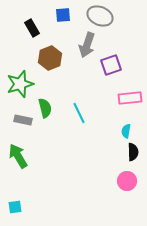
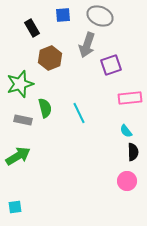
cyan semicircle: rotated 48 degrees counterclockwise
green arrow: rotated 90 degrees clockwise
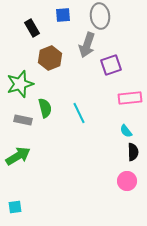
gray ellipse: rotated 60 degrees clockwise
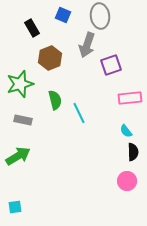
blue square: rotated 28 degrees clockwise
green semicircle: moved 10 px right, 8 px up
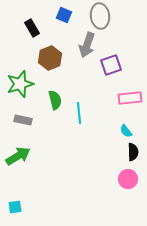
blue square: moved 1 px right
cyan line: rotated 20 degrees clockwise
pink circle: moved 1 px right, 2 px up
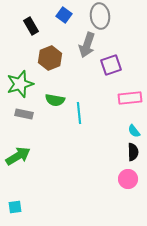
blue square: rotated 14 degrees clockwise
black rectangle: moved 1 px left, 2 px up
green semicircle: rotated 114 degrees clockwise
gray rectangle: moved 1 px right, 6 px up
cyan semicircle: moved 8 px right
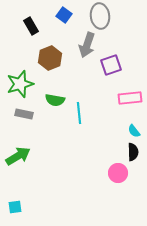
pink circle: moved 10 px left, 6 px up
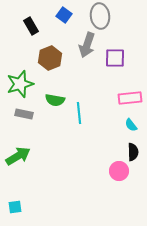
purple square: moved 4 px right, 7 px up; rotated 20 degrees clockwise
cyan semicircle: moved 3 px left, 6 px up
pink circle: moved 1 px right, 2 px up
